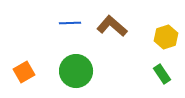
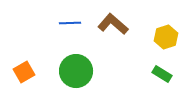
brown L-shape: moved 1 px right, 2 px up
green rectangle: rotated 24 degrees counterclockwise
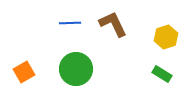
brown L-shape: rotated 24 degrees clockwise
green circle: moved 2 px up
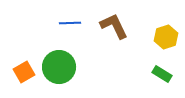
brown L-shape: moved 1 px right, 2 px down
green circle: moved 17 px left, 2 px up
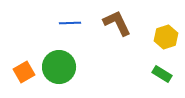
brown L-shape: moved 3 px right, 3 px up
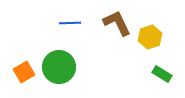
yellow hexagon: moved 16 px left
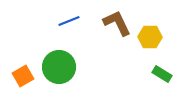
blue line: moved 1 px left, 2 px up; rotated 20 degrees counterclockwise
yellow hexagon: rotated 20 degrees clockwise
orange square: moved 1 px left, 4 px down
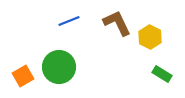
yellow hexagon: rotated 25 degrees clockwise
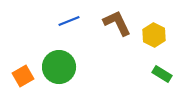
yellow hexagon: moved 4 px right, 2 px up
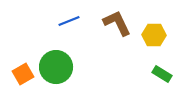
yellow hexagon: rotated 25 degrees counterclockwise
green circle: moved 3 px left
orange square: moved 2 px up
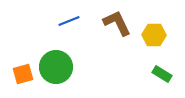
orange square: rotated 15 degrees clockwise
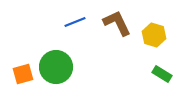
blue line: moved 6 px right, 1 px down
yellow hexagon: rotated 15 degrees clockwise
